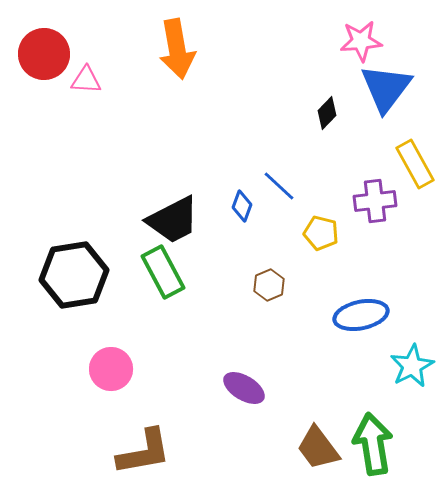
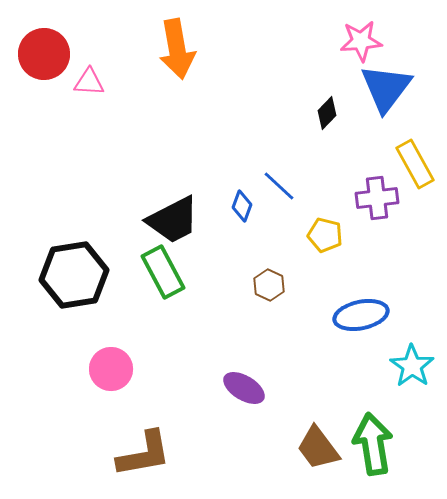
pink triangle: moved 3 px right, 2 px down
purple cross: moved 2 px right, 3 px up
yellow pentagon: moved 4 px right, 2 px down
brown hexagon: rotated 12 degrees counterclockwise
cyan star: rotated 9 degrees counterclockwise
brown L-shape: moved 2 px down
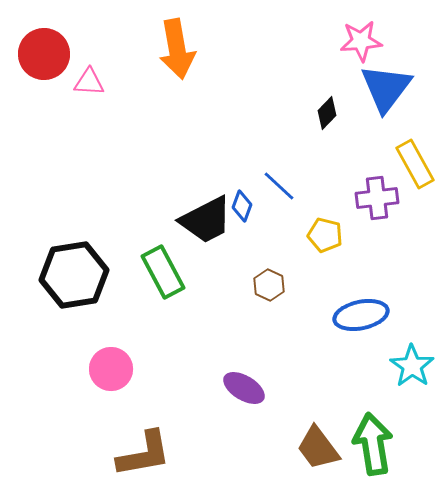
black trapezoid: moved 33 px right
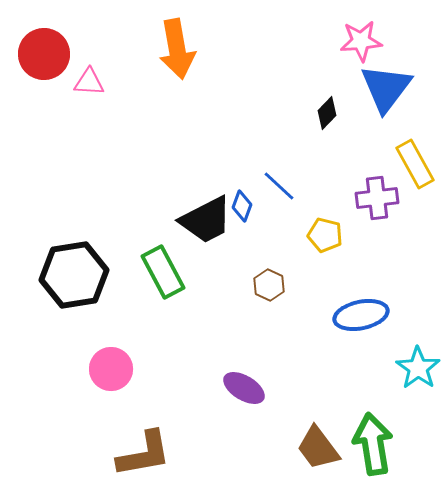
cyan star: moved 6 px right, 2 px down
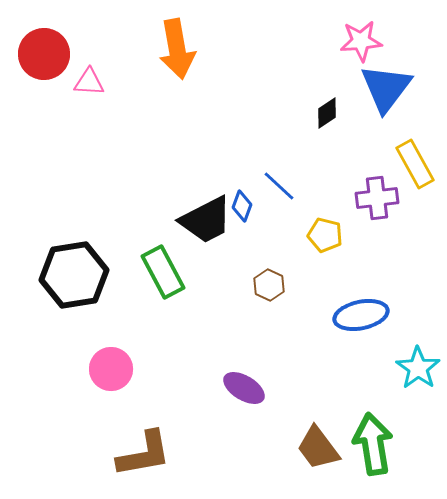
black diamond: rotated 12 degrees clockwise
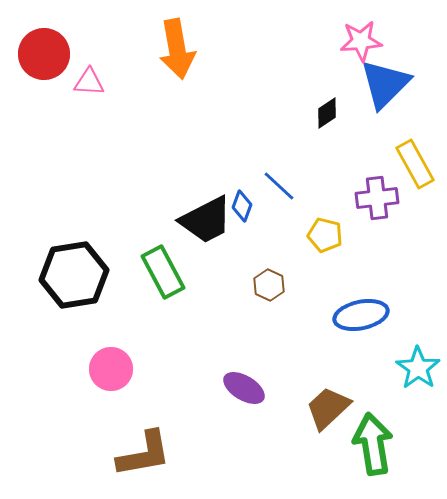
blue triangle: moved 1 px left, 4 px up; rotated 8 degrees clockwise
brown trapezoid: moved 10 px right, 40 px up; rotated 84 degrees clockwise
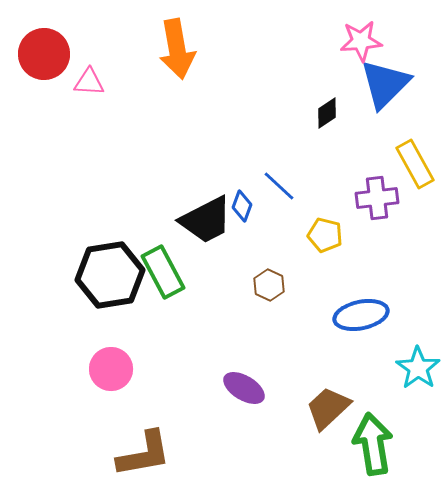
black hexagon: moved 36 px right
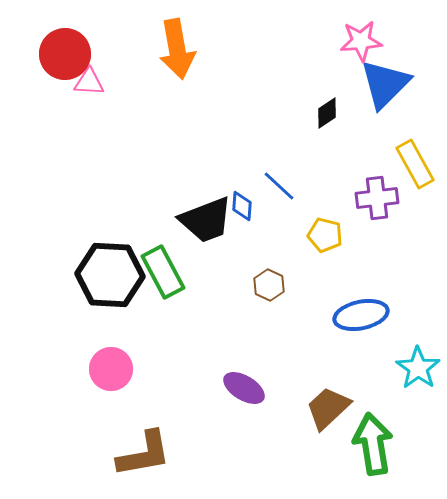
red circle: moved 21 px right
blue diamond: rotated 16 degrees counterclockwise
black trapezoid: rotated 6 degrees clockwise
black hexagon: rotated 12 degrees clockwise
